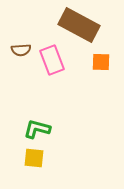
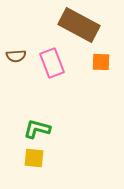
brown semicircle: moved 5 px left, 6 px down
pink rectangle: moved 3 px down
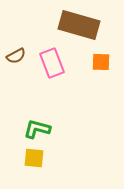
brown rectangle: rotated 12 degrees counterclockwise
brown semicircle: rotated 24 degrees counterclockwise
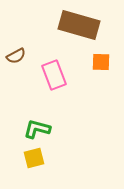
pink rectangle: moved 2 px right, 12 px down
yellow square: rotated 20 degrees counterclockwise
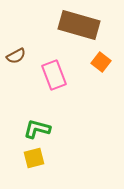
orange square: rotated 36 degrees clockwise
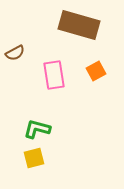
brown semicircle: moved 1 px left, 3 px up
orange square: moved 5 px left, 9 px down; rotated 24 degrees clockwise
pink rectangle: rotated 12 degrees clockwise
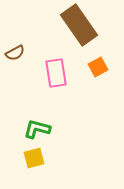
brown rectangle: rotated 39 degrees clockwise
orange square: moved 2 px right, 4 px up
pink rectangle: moved 2 px right, 2 px up
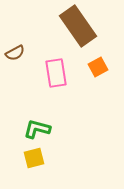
brown rectangle: moved 1 px left, 1 px down
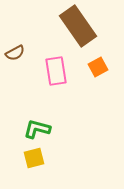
pink rectangle: moved 2 px up
